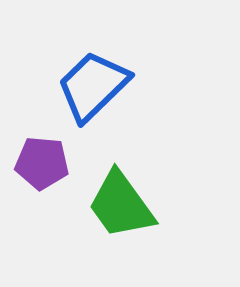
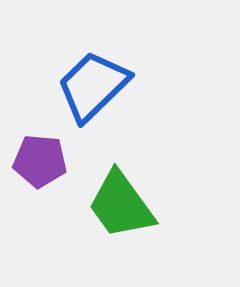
purple pentagon: moved 2 px left, 2 px up
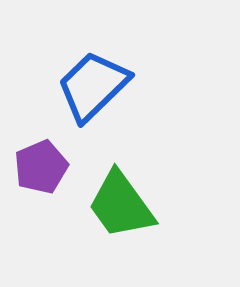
purple pentagon: moved 1 px right, 6 px down; rotated 28 degrees counterclockwise
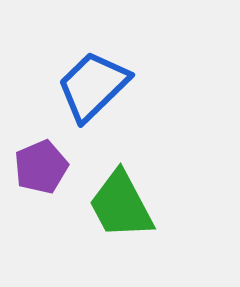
green trapezoid: rotated 8 degrees clockwise
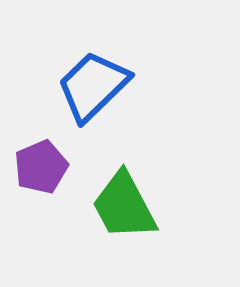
green trapezoid: moved 3 px right, 1 px down
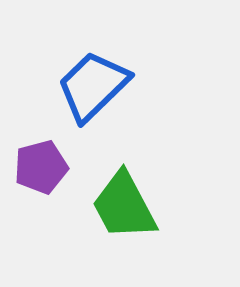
purple pentagon: rotated 8 degrees clockwise
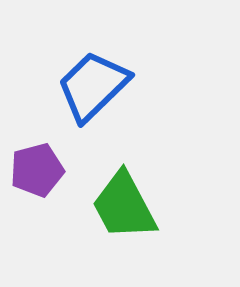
purple pentagon: moved 4 px left, 3 px down
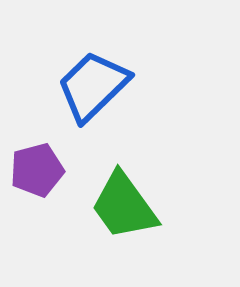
green trapezoid: rotated 8 degrees counterclockwise
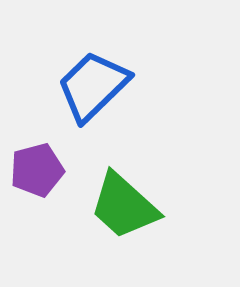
green trapezoid: rotated 12 degrees counterclockwise
